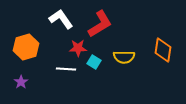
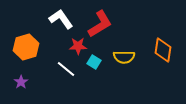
red star: moved 2 px up
white line: rotated 36 degrees clockwise
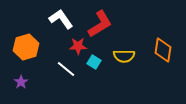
yellow semicircle: moved 1 px up
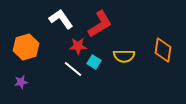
white line: moved 7 px right
purple star: rotated 24 degrees clockwise
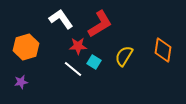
yellow semicircle: rotated 120 degrees clockwise
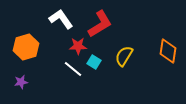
orange diamond: moved 5 px right, 1 px down
